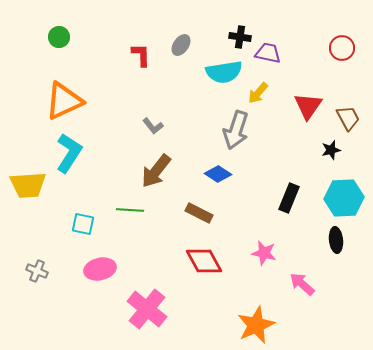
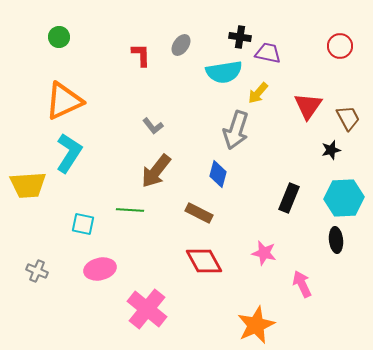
red circle: moved 2 px left, 2 px up
blue diamond: rotated 72 degrees clockwise
pink arrow: rotated 24 degrees clockwise
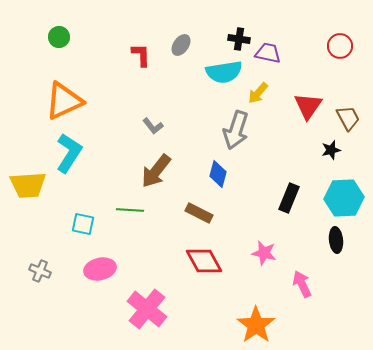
black cross: moved 1 px left, 2 px down
gray cross: moved 3 px right
orange star: rotated 12 degrees counterclockwise
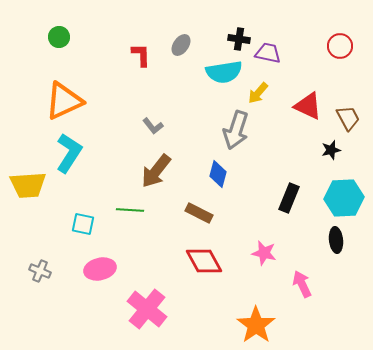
red triangle: rotated 40 degrees counterclockwise
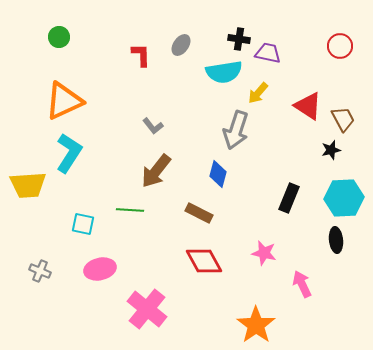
red triangle: rotated 8 degrees clockwise
brown trapezoid: moved 5 px left, 1 px down
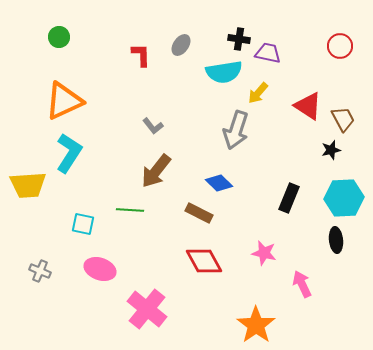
blue diamond: moved 1 px right, 9 px down; rotated 60 degrees counterclockwise
pink ellipse: rotated 32 degrees clockwise
